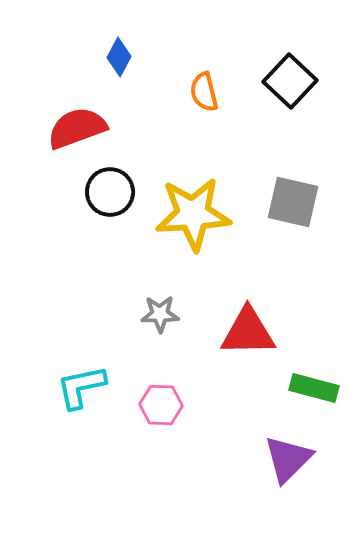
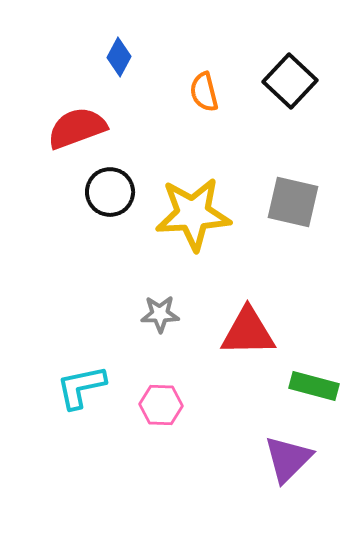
green rectangle: moved 2 px up
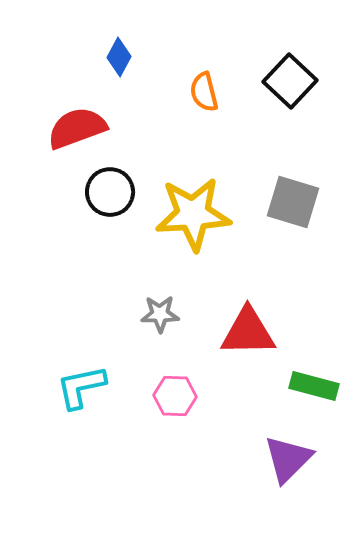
gray square: rotated 4 degrees clockwise
pink hexagon: moved 14 px right, 9 px up
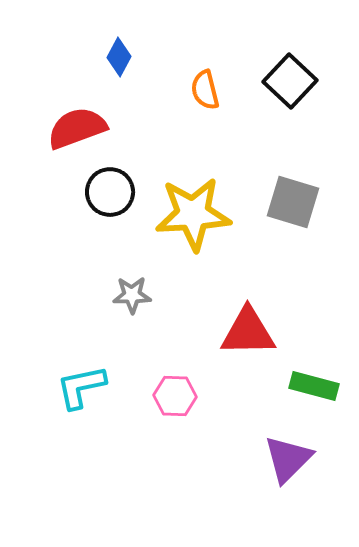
orange semicircle: moved 1 px right, 2 px up
gray star: moved 28 px left, 19 px up
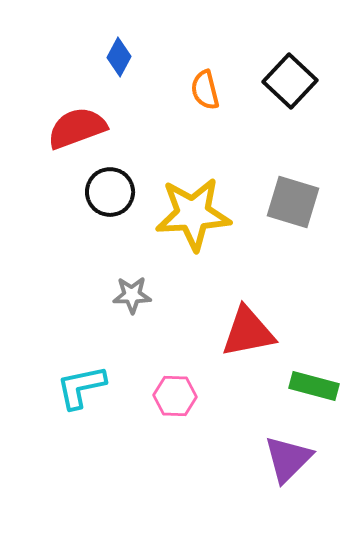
red triangle: rotated 10 degrees counterclockwise
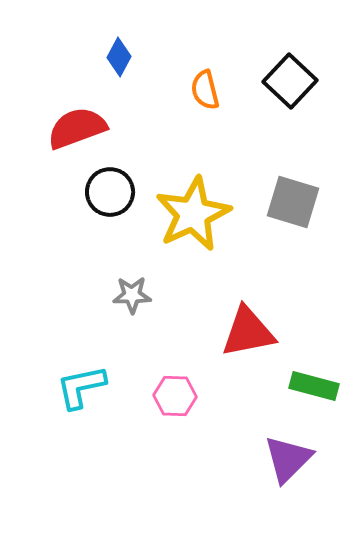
yellow star: rotated 22 degrees counterclockwise
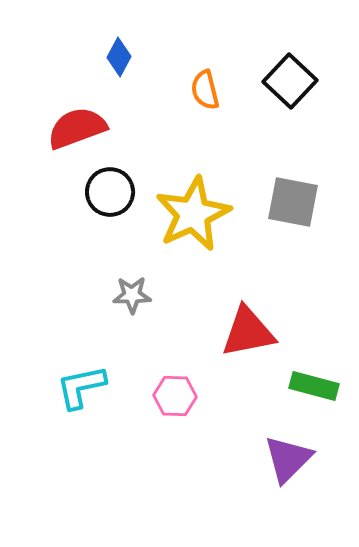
gray square: rotated 6 degrees counterclockwise
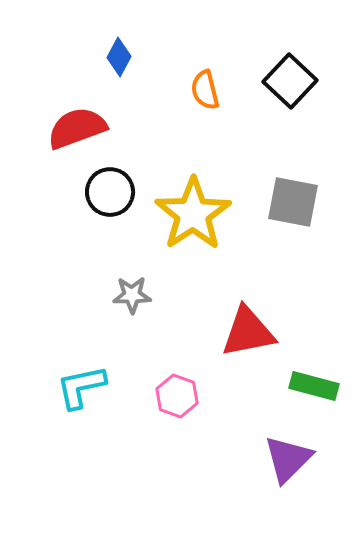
yellow star: rotated 8 degrees counterclockwise
pink hexagon: moved 2 px right; rotated 18 degrees clockwise
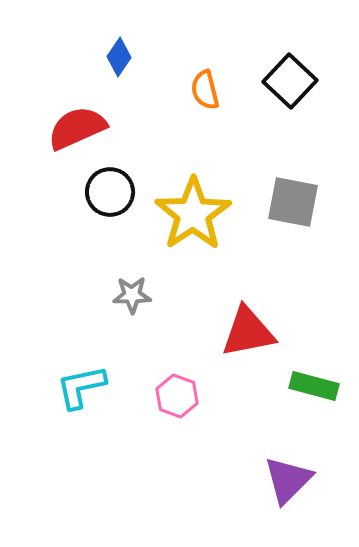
blue diamond: rotated 6 degrees clockwise
red semicircle: rotated 4 degrees counterclockwise
purple triangle: moved 21 px down
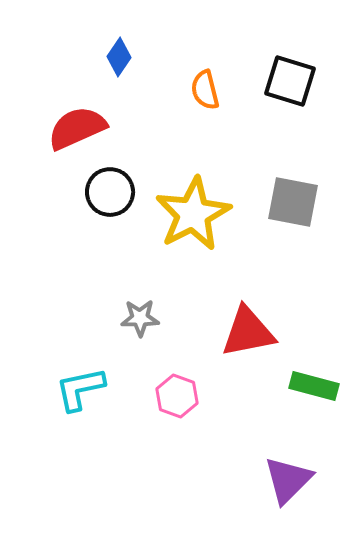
black square: rotated 26 degrees counterclockwise
yellow star: rotated 6 degrees clockwise
gray star: moved 8 px right, 23 px down
cyan L-shape: moved 1 px left, 2 px down
